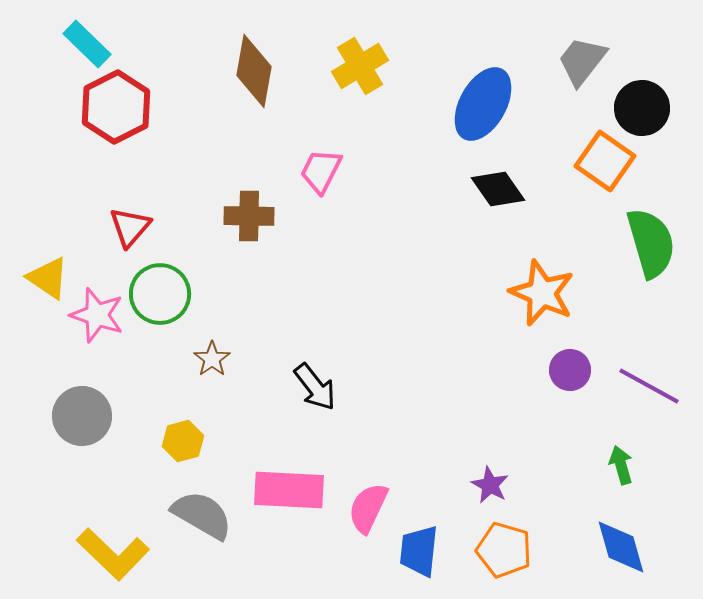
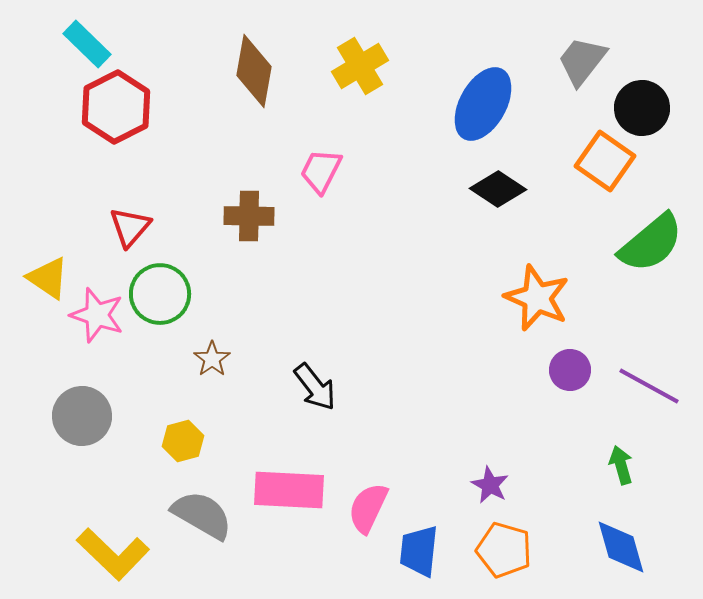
black diamond: rotated 22 degrees counterclockwise
green semicircle: rotated 66 degrees clockwise
orange star: moved 5 px left, 5 px down
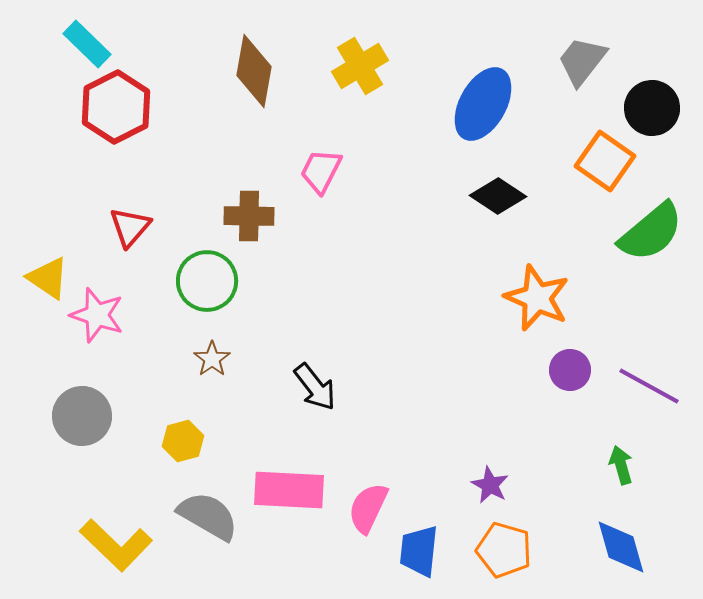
black circle: moved 10 px right
black diamond: moved 7 px down
green semicircle: moved 11 px up
green circle: moved 47 px right, 13 px up
gray semicircle: moved 6 px right, 1 px down
yellow L-shape: moved 3 px right, 9 px up
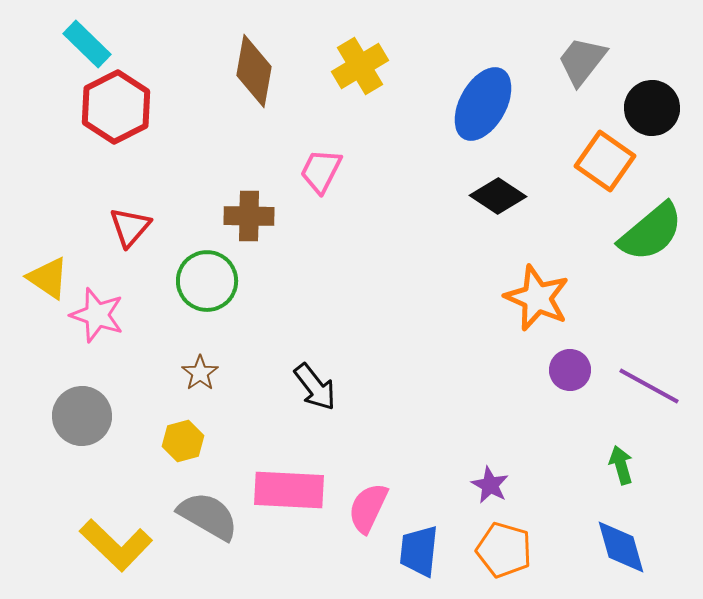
brown star: moved 12 px left, 14 px down
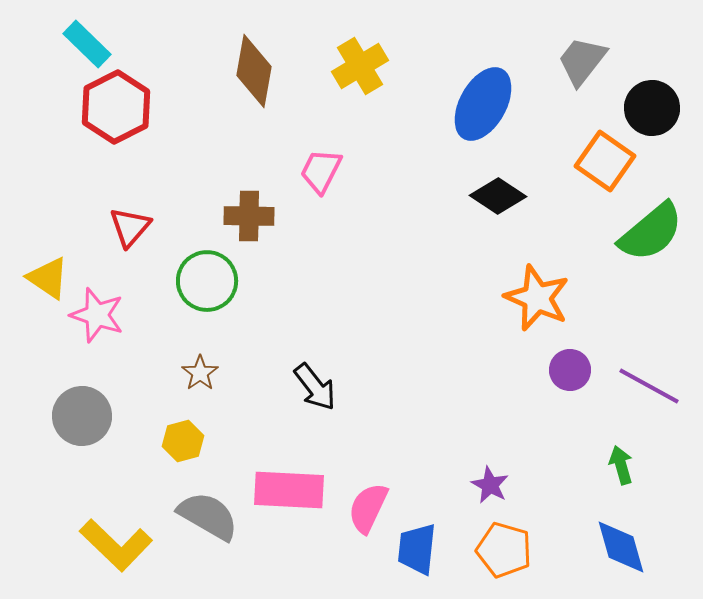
blue trapezoid: moved 2 px left, 2 px up
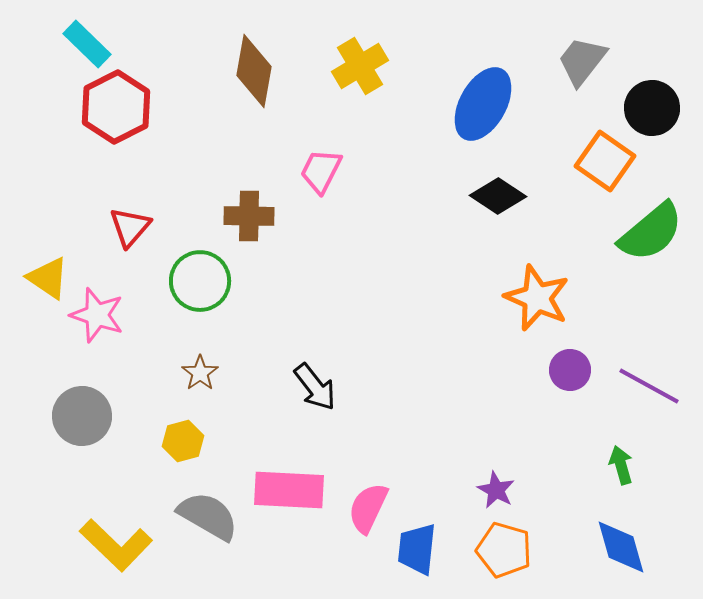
green circle: moved 7 px left
purple star: moved 6 px right, 5 px down
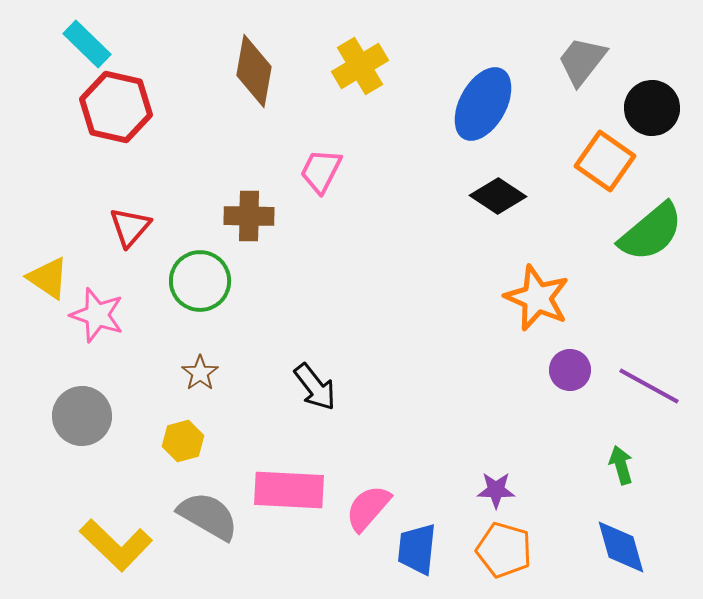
red hexagon: rotated 20 degrees counterclockwise
purple star: rotated 27 degrees counterclockwise
pink semicircle: rotated 16 degrees clockwise
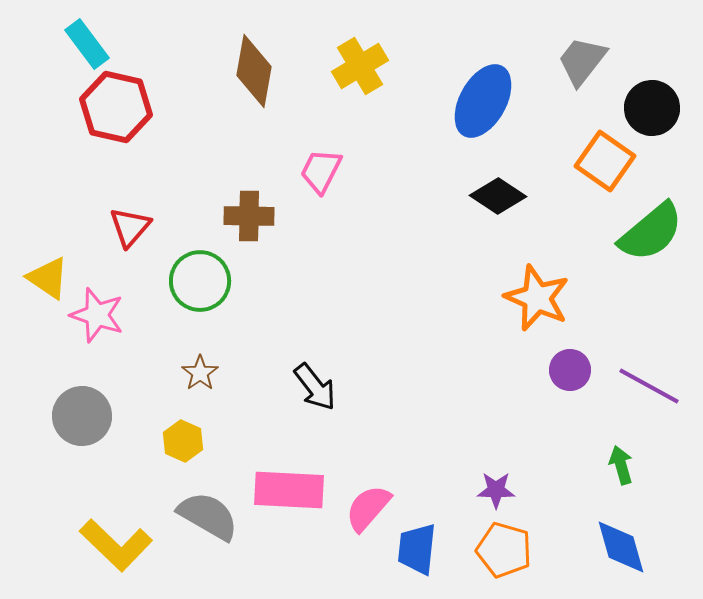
cyan rectangle: rotated 9 degrees clockwise
blue ellipse: moved 3 px up
yellow hexagon: rotated 21 degrees counterclockwise
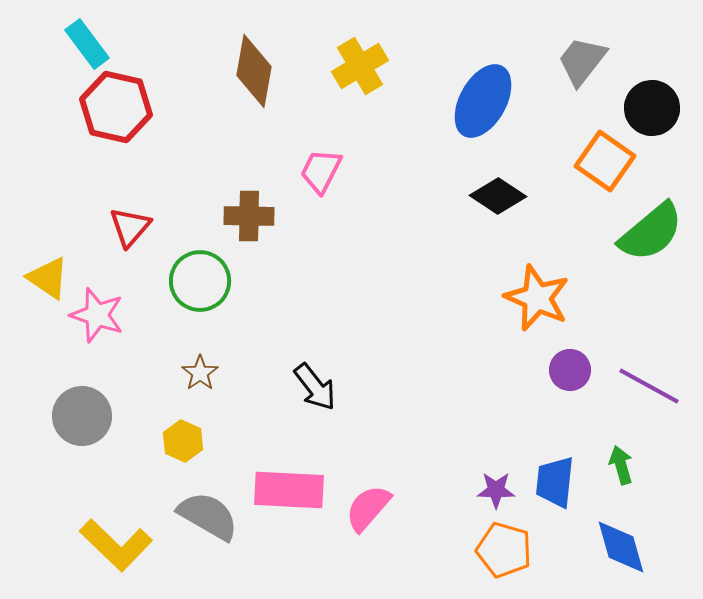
blue trapezoid: moved 138 px right, 67 px up
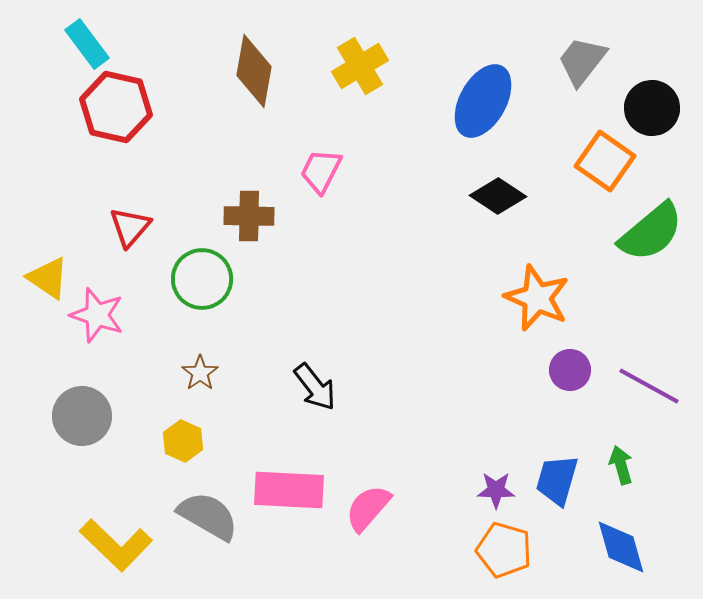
green circle: moved 2 px right, 2 px up
blue trapezoid: moved 2 px right, 2 px up; rotated 10 degrees clockwise
